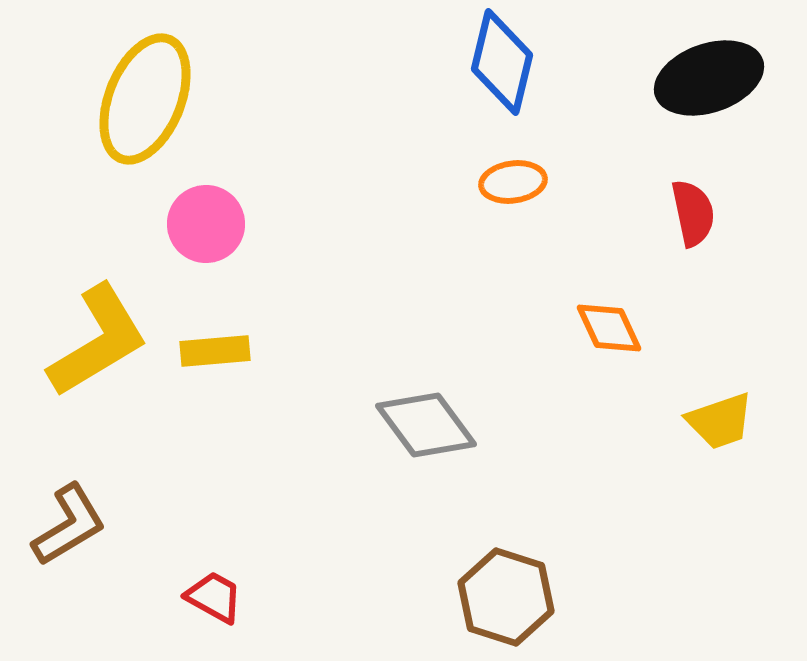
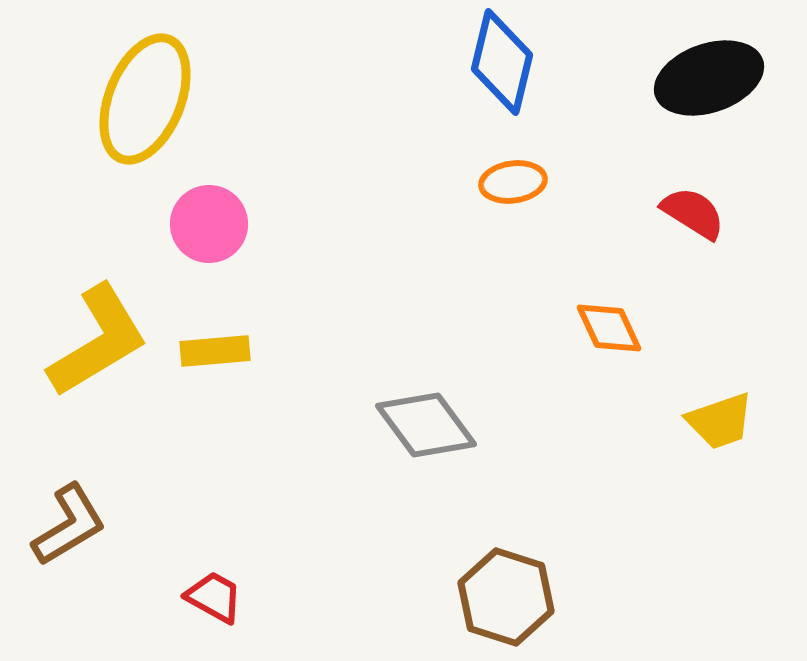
red semicircle: rotated 46 degrees counterclockwise
pink circle: moved 3 px right
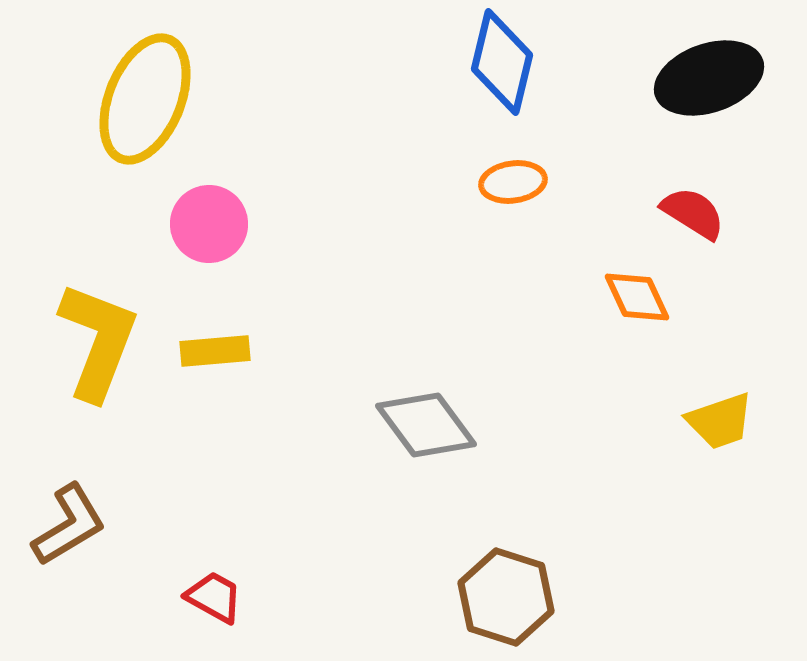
orange diamond: moved 28 px right, 31 px up
yellow L-shape: rotated 38 degrees counterclockwise
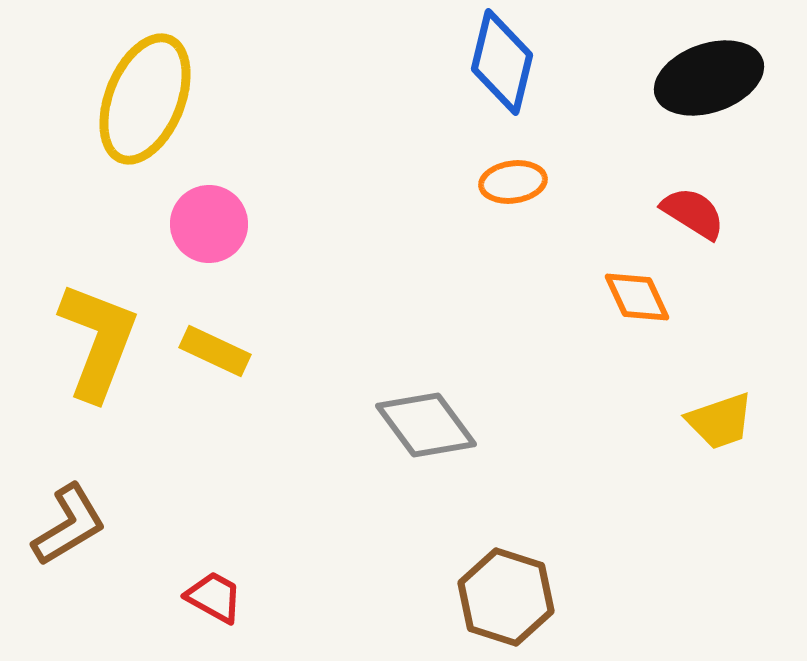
yellow rectangle: rotated 30 degrees clockwise
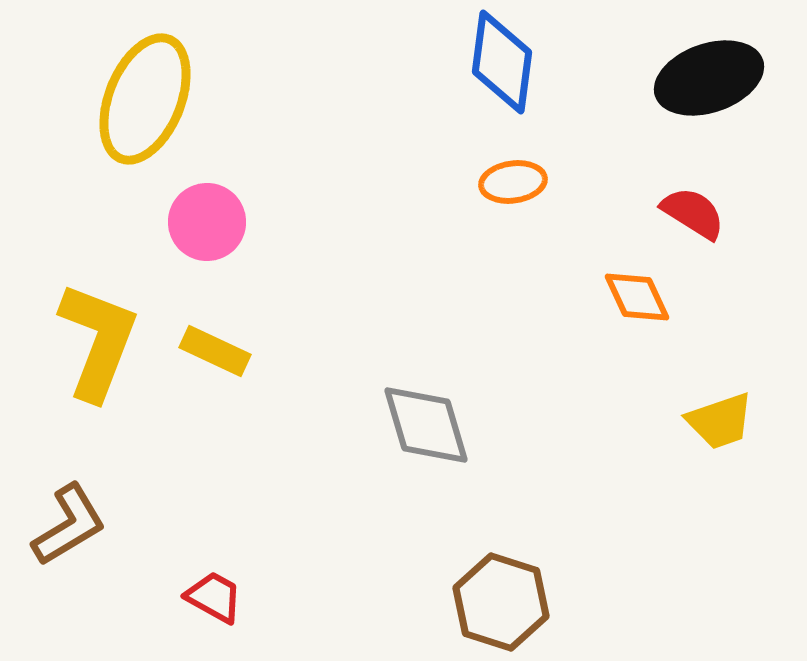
blue diamond: rotated 6 degrees counterclockwise
pink circle: moved 2 px left, 2 px up
gray diamond: rotated 20 degrees clockwise
brown hexagon: moved 5 px left, 5 px down
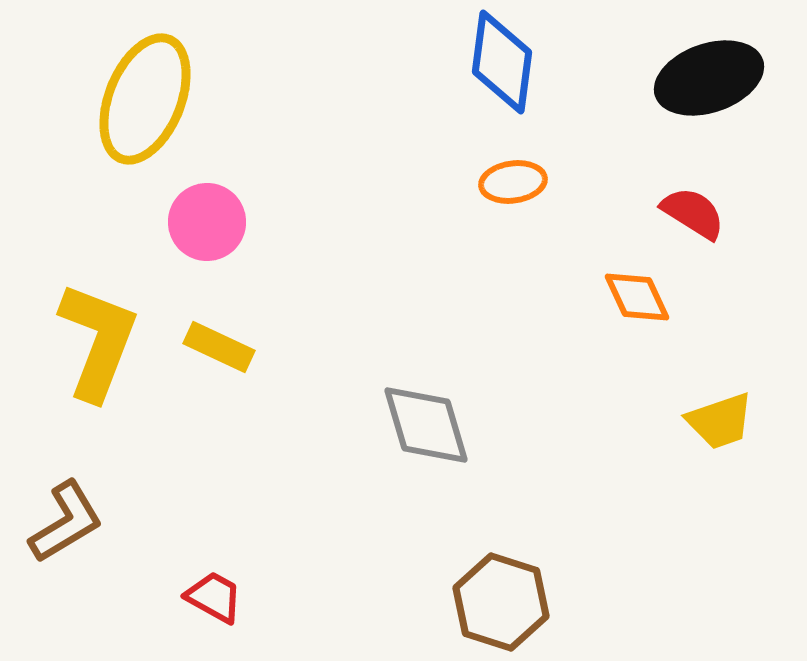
yellow rectangle: moved 4 px right, 4 px up
brown L-shape: moved 3 px left, 3 px up
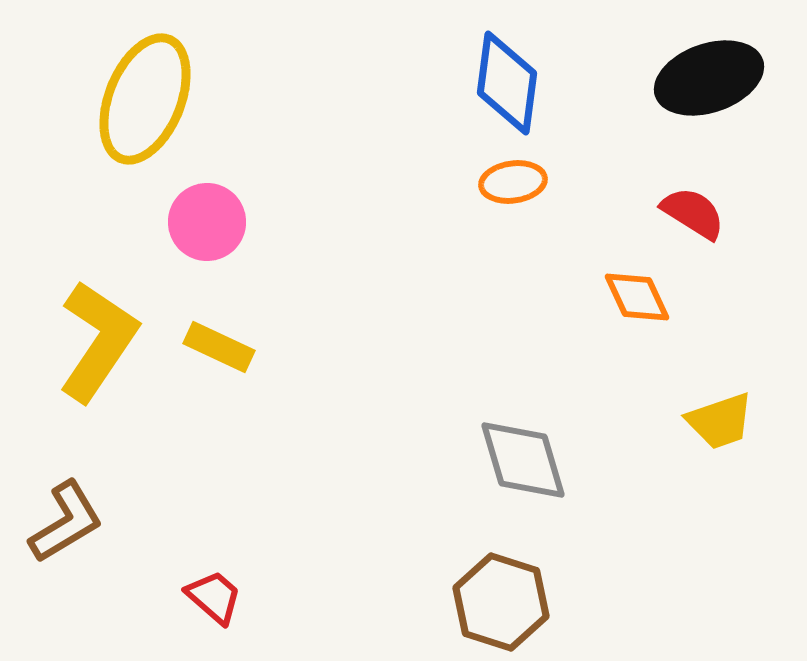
blue diamond: moved 5 px right, 21 px down
yellow L-shape: rotated 13 degrees clockwise
gray diamond: moved 97 px right, 35 px down
red trapezoid: rotated 12 degrees clockwise
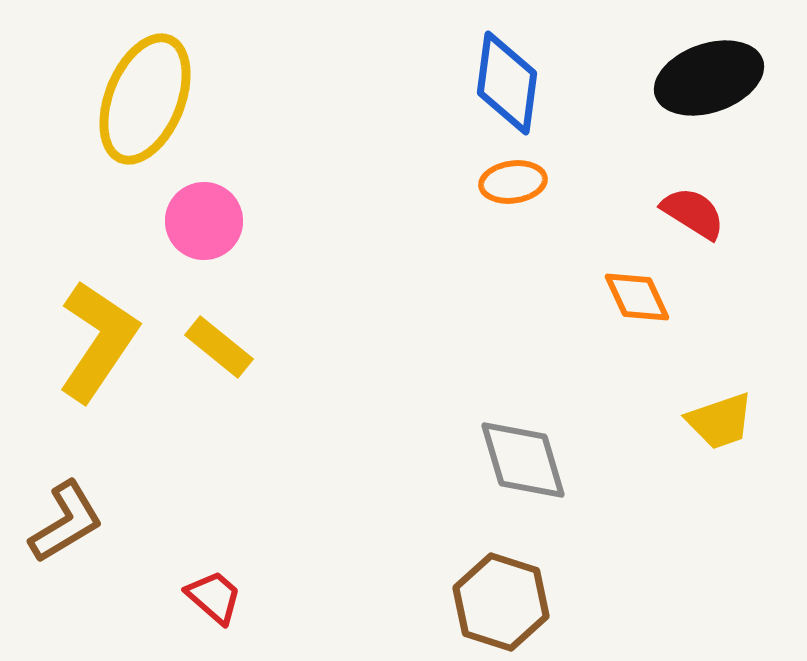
pink circle: moved 3 px left, 1 px up
yellow rectangle: rotated 14 degrees clockwise
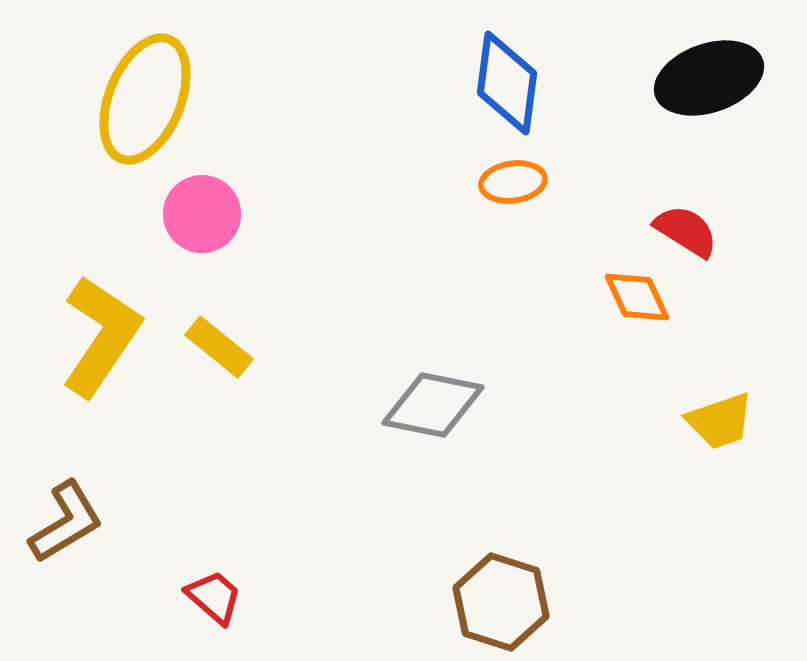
red semicircle: moved 7 px left, 18 px down
pink circle: moved 2 px left, 7 px up
yellow L-shape: moved 3 px right, 5 px up
gray diamond: moved 90 px left, 55 px up; rotated 62 degrees counterclockwise
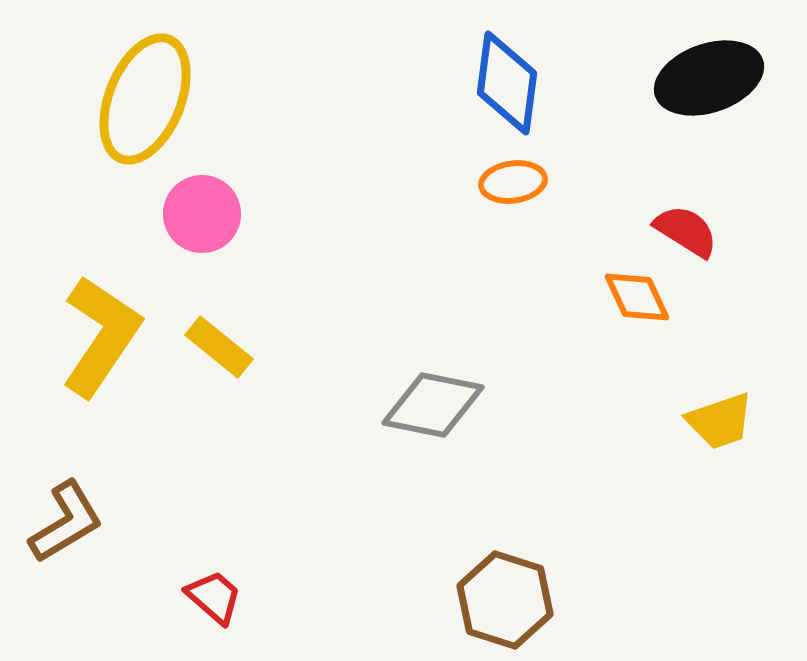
brown hexagon: moved 4 px right, 2 px up
